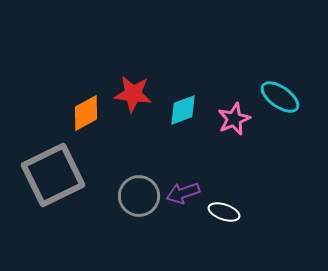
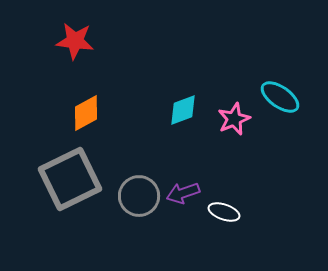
red star: moved 58 px left, 53 px up
gray square: moved 17 px right, 4 px down
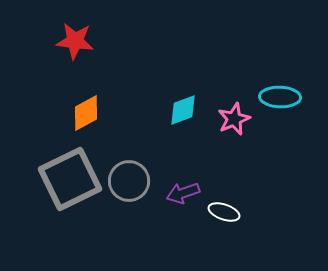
cyan ellipse: rotated 33 degrees counterclockwise
gray circle: moved 10 px left, 15 px up
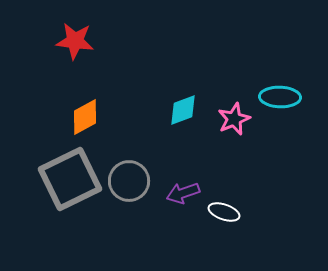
orange diamond: moved 1 px left, 4 px down
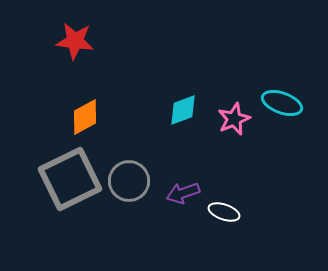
cyan ellipse: moved 2 px right, 6 px down; rotated 18 degrees clockwise
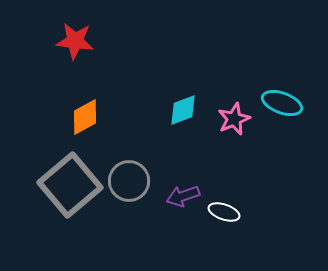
gray square: moved 6 px down; rotated 14 degrees counterclockwise
purple arrow: moved 3 px down
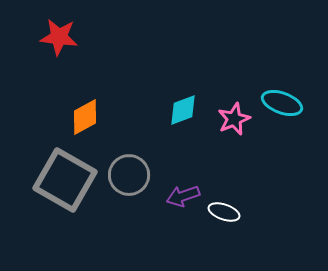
red star: moved 16 px left, 4 px up
gray circle: moved 6 px up
gray square: moved 5 px left, 5 px up; rotated 20 degrees counterclockwise
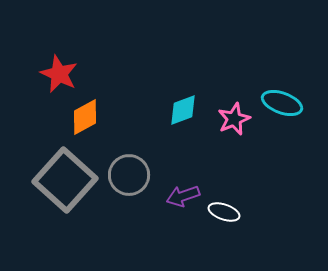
red star: moved 37 px down; rotated 18 degrees clockwise
gray square: rotated 12 degrees clockwise
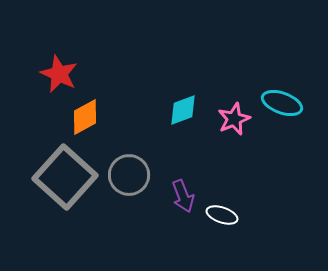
gray square: moved 3 px up
purple arrow: rotated 92 degrees counterclockwise
white ellipse: moved 2 px left, 3 px down
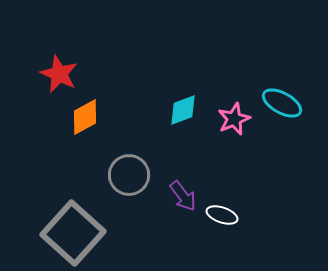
cyan ellipse: rotated 9 degrees clockwise
gray square: moved 8 px right, 56 px down
purple arrow: rotated 16 degrees counterclockwise
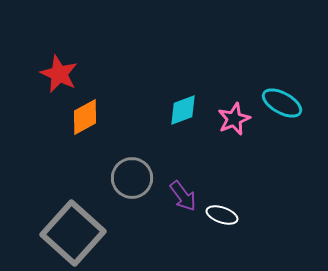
gray circle: moved 3 px right, 3 px down
